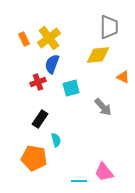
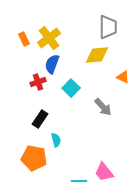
gray trapezoid: moved 1 px left
yellow diamond: moved 1 px left
cyan square: rotated 30 degrees counterclockwise
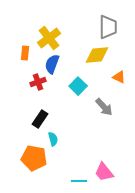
orange rectangle: moved 1 px right, 14 px down; rotated 32 degrees clockwise
orange triangle: moved 4 px left
cyan square: moved 7 px right, 2 px up
gray arrow: moved 1 px right
cyan semicircle: moved 3 px left, 1 px up
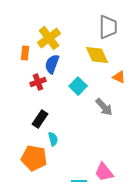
yellow diamond: rotated 70 degrees clockwise
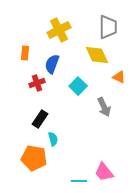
yellow cross: moved 10 px right, 8 px up; rotated 10 degrees clockwise
red cross: moved 1 px left, 1 px down
gray arrow: rotated 18 degrees clockwise
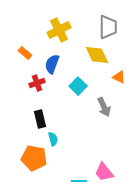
orange rectangle: rotated 56 degrees counterclockwise
black rectangle: rotated 48 degrees counterclockwise
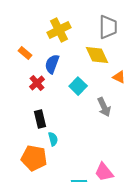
red cross: rotated 21 degrees counterclockwise
